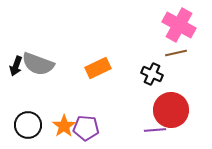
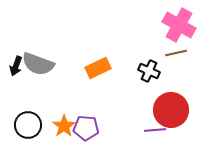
black cross: moved 3 px left, 3 px up
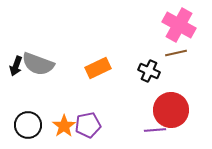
purple pentagon: moved 2 px right, 3 px up; rotated 15 degrees counterclockwise
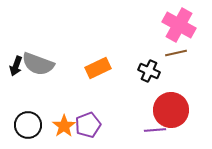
purple pentagon: rotated 10 degrees counterclockwise
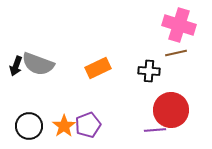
pink cross: rotated 12 degrees counterclockwise
black cross: rotated 20 degrees counterclockwise
black circle: moved 1 px right, 1 px down
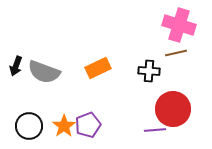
gray semicircle: moved 6 px right, 8 px down
red circle: moved 2 px right, 1 px up
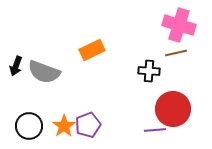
orange rectangle: moved 6 px left, 18 px up
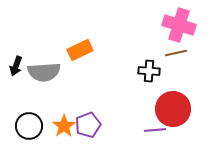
orange rectangle: moved 12 px left
gray semicircle: rotated 24 degrees counterclockwise
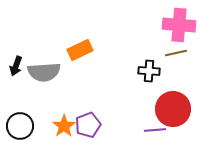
pink cross: rotated 12 degrees counterclockwise
black circle: moved 9 px left
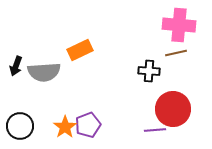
orange star: moved 1 px right, 1 px down
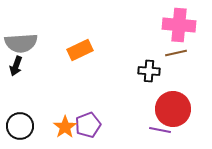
gray semicircle: moved 23 px left, 29 px up
purple line: moved 5 px right; rotated 15 degrees clockwise
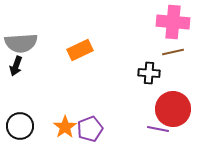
pink cross: moved 6 px left, 3 px up
brown line: moved 3 px left, 1 px up
black cross: moved 2 px down
purple pentagon: moved 2 px right, 4 px down
purple line: moved 2 px left, 1 px up
